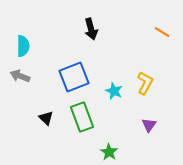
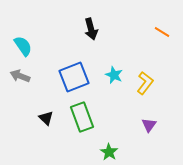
cyan semicircle: rotated 35 degrees counterclockwise
yellow L-shape: rotated 10 degrees clockwise
cyan star: moved 16 px up
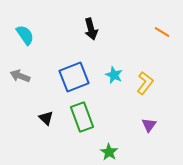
cyan semicircle: moved 2 px right, 11 px up
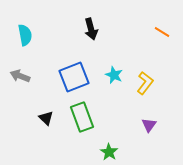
cyan semicircle: rotated 25 degrees clockwise
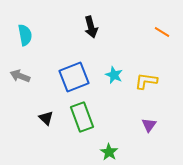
black arrow: moved 2 px up
yellow L-shape: moved 1 px right, 2 px up; rotated 120 degrees counterclockwise
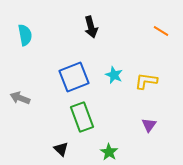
orange line: moved 1 px left, 1 px up
gray arrow: moved 22 px down
black triangle: moved 15 px right, 31 px down
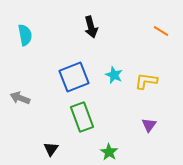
black triangle: moved 10 px left; rotated 21 degrees clockwise
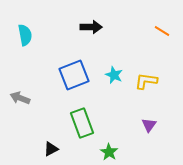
black arrow: rotated 75 degrees counterclockwise
orange line: moved 1 px right
blue square: moved 2 px up
green rectangle: moved 6 px down
black triangle: rotated 28 degrees clockwise
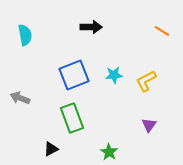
cyan star: rotated 30 degrees counterclockwise
yellow L-shape: rotated 35 degrees counterclockwise
green rectangle: moved 10 px left, 5 px up
